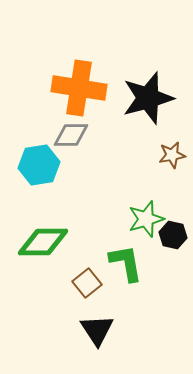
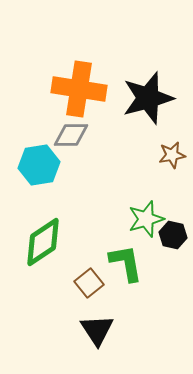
orange cross: moved 1 px down
green diamond: rotated 33 degrees counterclockwise
brown square: moved 2 px right
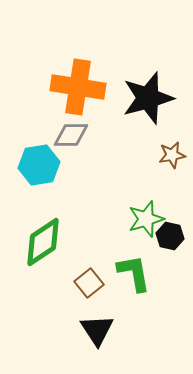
orange cross: moved 1 px left, 2 px up
black hexagon: moved 3 px left, 1 px down
green L-shape: moved 8 px right, 10 px down
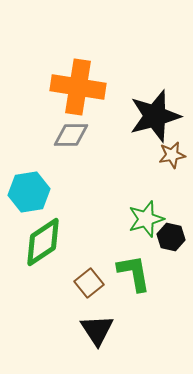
black star: moved 7 px right, 18 px down
cyan hexagon: moved 10 px left, 27 px down
black hexagon: moved 1 px right, 1 px down
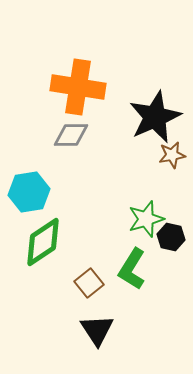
black star: moved 1 px down; rotated 8 degrees counterclockwise
green L-shape: moved 2 px left, 4 px up; rotated 138 degrees counterclockwise
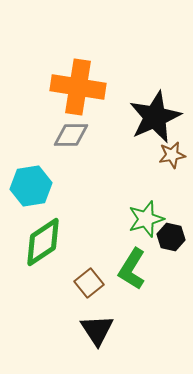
cyan hexagon: moved 2 px right, 6 px up
